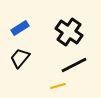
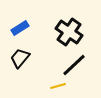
black line: rotated 16 degrees counterclockwise
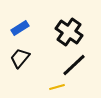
yellow line: moved 1 px left, 1 px down
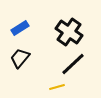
black line: moved 1 px left, 1 px up
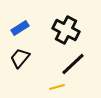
black cross: moved 3 px left, 2 px up; rotated 8 degrees counterclockwise
